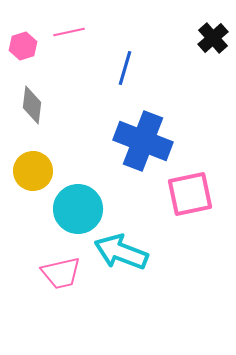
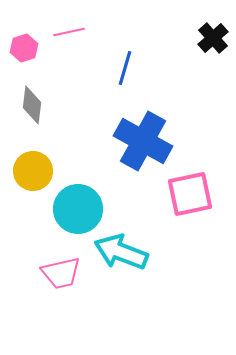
pink hexagon: moved 1 px right, 2 px down
blue cross: rotated 8 degrees clockwise
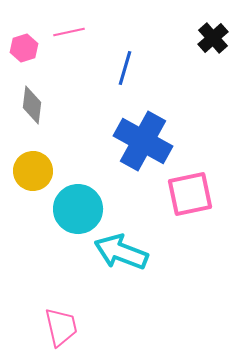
pink trapezoid: moved 54 px down; rotated 90 degrees counterclockwise
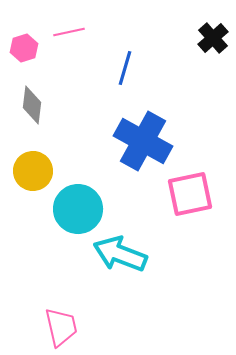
cyan arrow: moved 1 px left, 2 px down
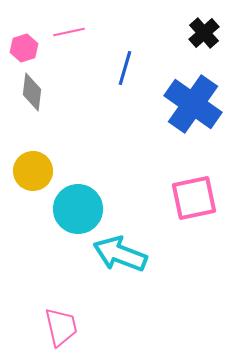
black cross: moved 9 px left, 5 px up
gray diamond: moved 13 px up
blue cross: moved 50 px right, 37 px up; rotated 6 degrees clockwise
pink square: moved 4 px right, 4 px down
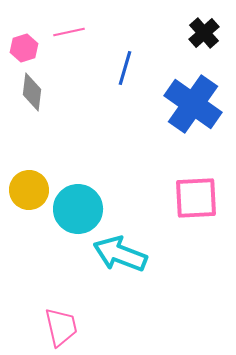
yellow circle: moved 4 px left, 19 px down
pink square: moved 2 px right; rotated 9 degrees clockwise
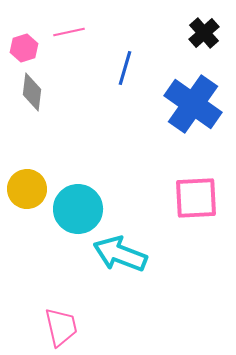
yellow circle: moved 2 px left, 1 px up
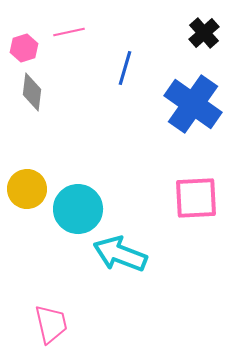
pink trapezoid: moved 10 px left, 3 px up
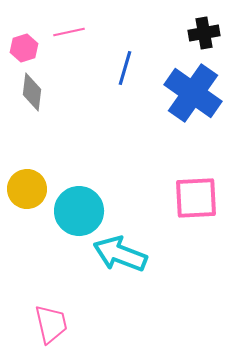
black cross: rotated 32 degrees clockwise
blue cross: moved 11 px up
cyan circle: moved 1 px right, 2 px down
